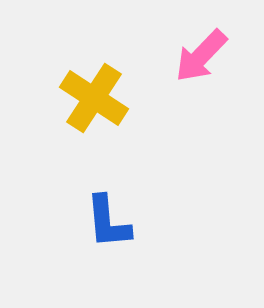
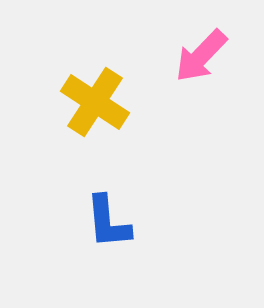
yellow cross: moved 1 px right, 4 px down
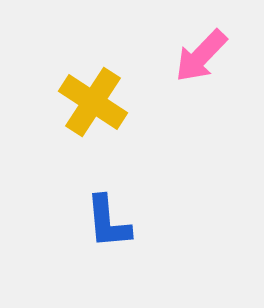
yellow cross: moved 2 px left
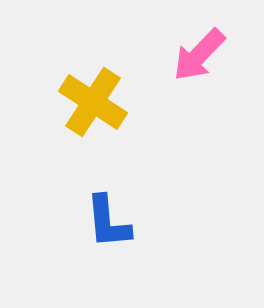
pink arrow: moved 2 px left, 1 px up
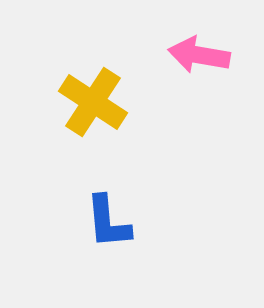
pink arrow: rotated 56 degrees clockwise
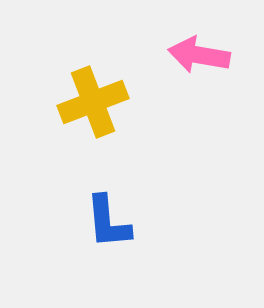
yellow cross: rotated 36 degrees clockwise
